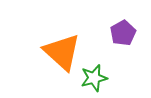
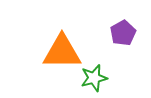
orange triangle: rotated 42 degrees counterclockwise
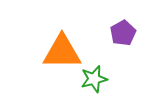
green star: moved 1 px down
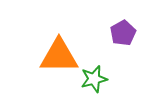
orange triangle: moved 3 px left, 4 px down
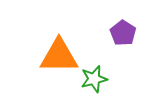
purple pentagon: rotated 10 degrees counterclockwise
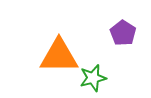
green star: moved 1 px left, 1 px up
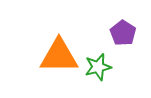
green star: moved 5 px right, 11 px up
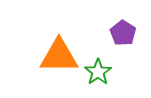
green star: moved 5 px down; rotated 20 degrees counterclockwise
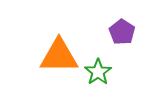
purple pentagon: moved 1 px left, 1 px up
